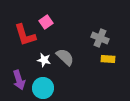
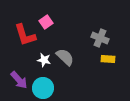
purple arrow: rotated 24 degrees counterclockwise
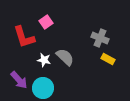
red L-shape: moved 1 px left, 2 px down
yellow rectangle: rotated 24 degrees clockwise
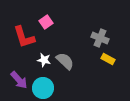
gray semicircle: moved 4 px down
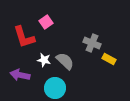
gray cross: moved 8 px left, 5 px down
yellow rectangle: moved 1 px right
purple arrow: moved 1 px right, 5 px up; rotated 144 degrees clockwise
cyan circle: moved 12 px right
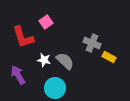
red L-shape: moved 1 px left
yellow rectangle: moved 2 px up
purple arrow: moved 2 px left; rotated 48 degrees clockwise
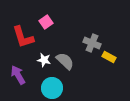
cyan circle: moved 3 px left
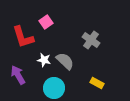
gray cross: moved 1 px left, 3 px up; rotated 12 degrees clockwise
yellow rectangle: moved 12 px left, 26 px down
cyan circle: moved 2 px right
